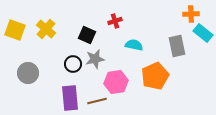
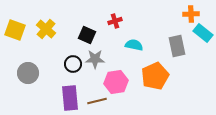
gray star: rotated 12 degrees clockwise
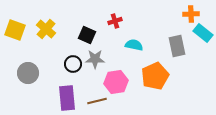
purple rectangle: moved 3 px left
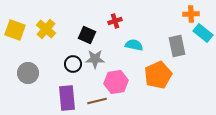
orange pentagon: moved 3 px right, 1 px up
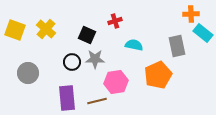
black circle: moved 1 px left, 2 px up
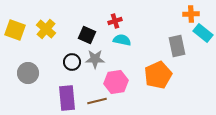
cyan semicircle: moved 12 px left, 5 px up
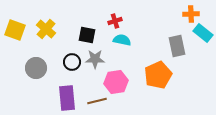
black square: rotated 12 degrees counterclockwise
gray circle: moved 8 px right, 5 px up
